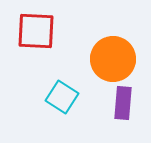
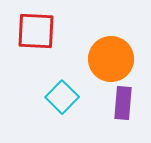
orange circle: moved 2 px left
cyan square: rotated 12 degrees clockwise
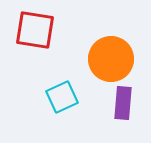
red square: moved 1 px left, 1 px up; rotated 6 degrees clockwise
cyan square: rotated 20 degrees clockwise
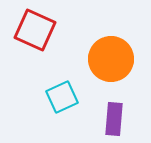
red square: rotated 15 degrees clockwise
purple rectangle: moved 9 px left, 16 px down
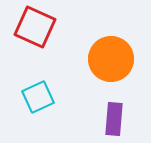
red square: moved 3 px up
cyan square: moved 24 px left
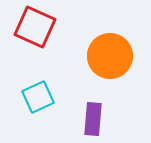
orange circle: moved 1 px left, 3 px up
purple rectangle: moved 21 px left
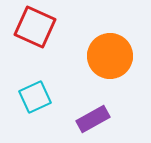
cyan square: moved 3 px left
purple rectangle: rotated 56 degrees clockwise
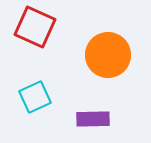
orange circle: moved 2 px left, 1 px up
purple rectangle: rotated 28 degrees clockwise
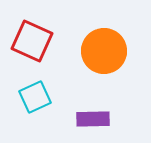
red square: moved 3 px left, 14 px down
orange circle: moved 4 px left, 4 px up
